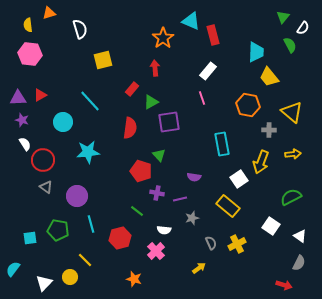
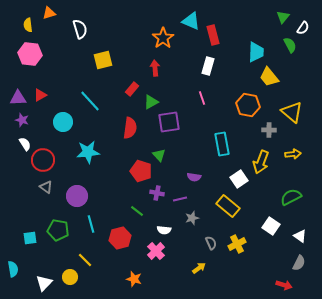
white rectangle at (208, 71): moved 5 px up; rotated 24 degrees counterclockwise
cyan semicircle at (13, 269): rotated 133 degrees clockwise
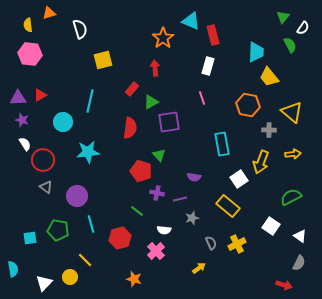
cyan line at (90, 101): rotated 55 degrees clockwise
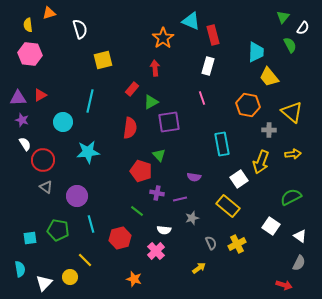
cyan semicircle at (13, 269): moved 7 px right
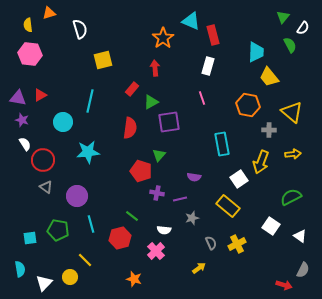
purple triangle at (18, 98): rotated 12 degrees clockwise
green triangle at (159, 155): rotated 24 degrees clockwise
green line at (137, 211): moved 5 px left, 5 px down
gray semicircle at (299, 263): moved 4 px right, 7 px down
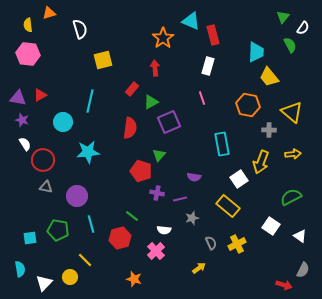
pink hexagon at (30, 54): moved 2 px left
purple square at (169, 122): rotated 15 degrees counterclockwise
gray triangle at (46, 187): rotated 24 degrees counterclockwise
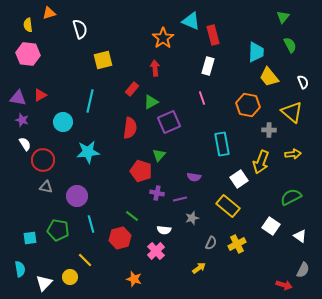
white semicircle at (303, 28): moved 54 px down; rotated 56 degrees counterclockwise
gray semicircle at (211, 243): rotated 48 degrees clockwise
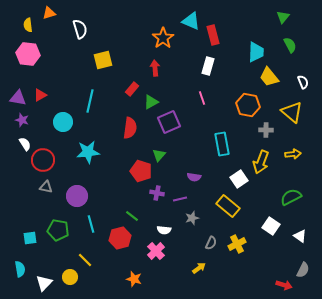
gray cross at (269, 130): moved 3 px left
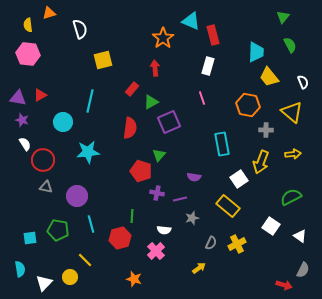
green line at (132, 216): rotated 56 degrees clockwise
